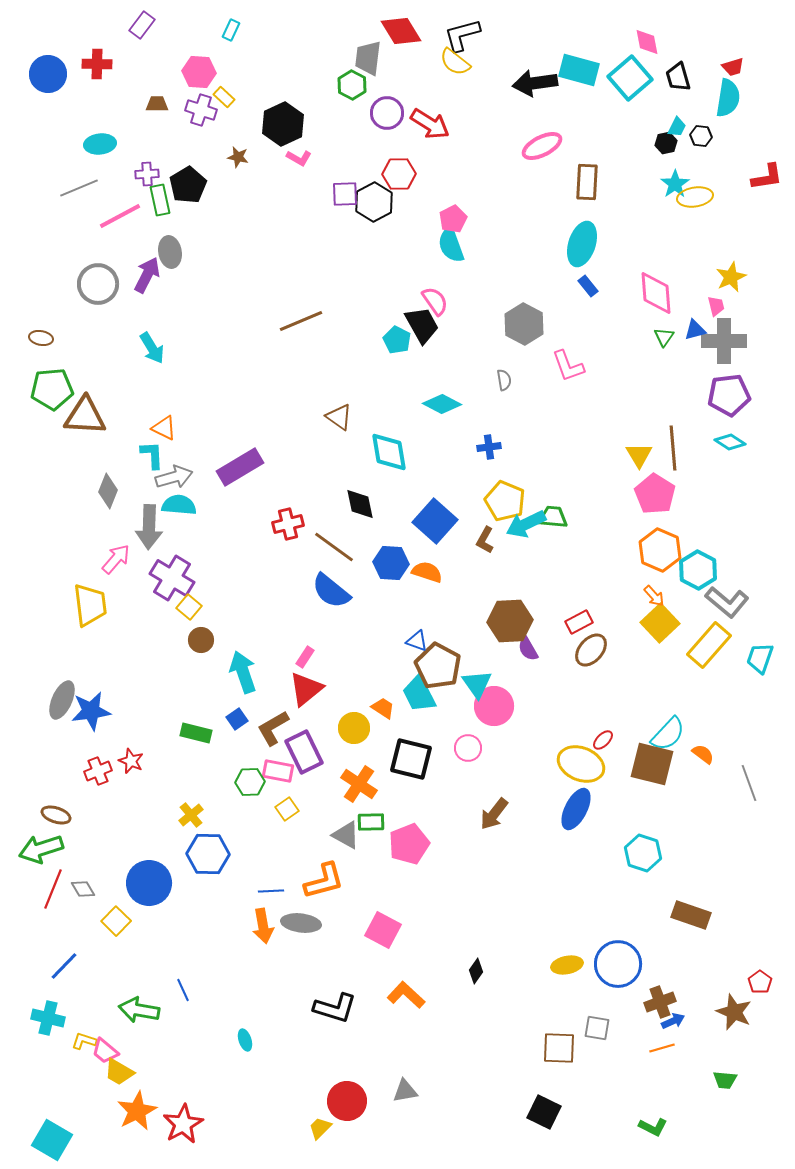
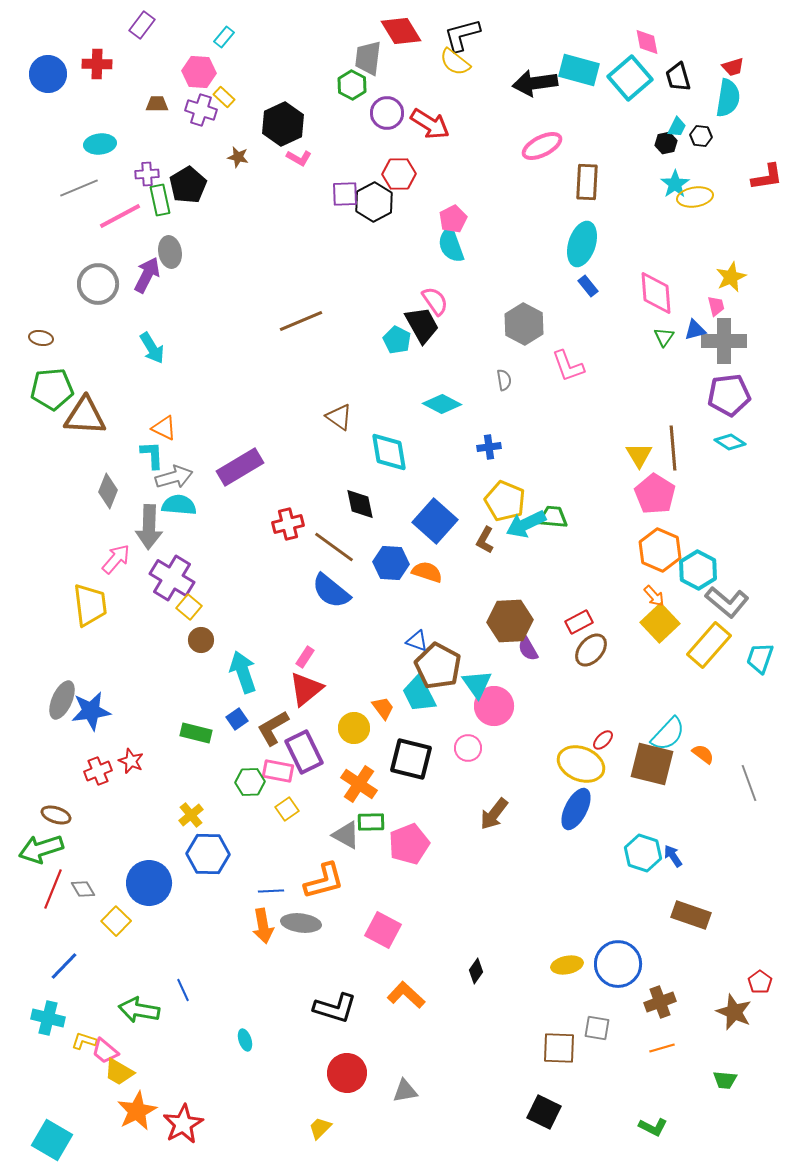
cyan rectangle at (231, 30): moved 7 px left, 7 px down; rotated 15 degrees clockwise
orange trapezoid at (383, 708): rotated 20 degrees clockwise
blue arrow at (673, 1021): moved 165 px up; rotated 100 degrees counterclockwise
red circle at (347, 1101): moved 28 px up
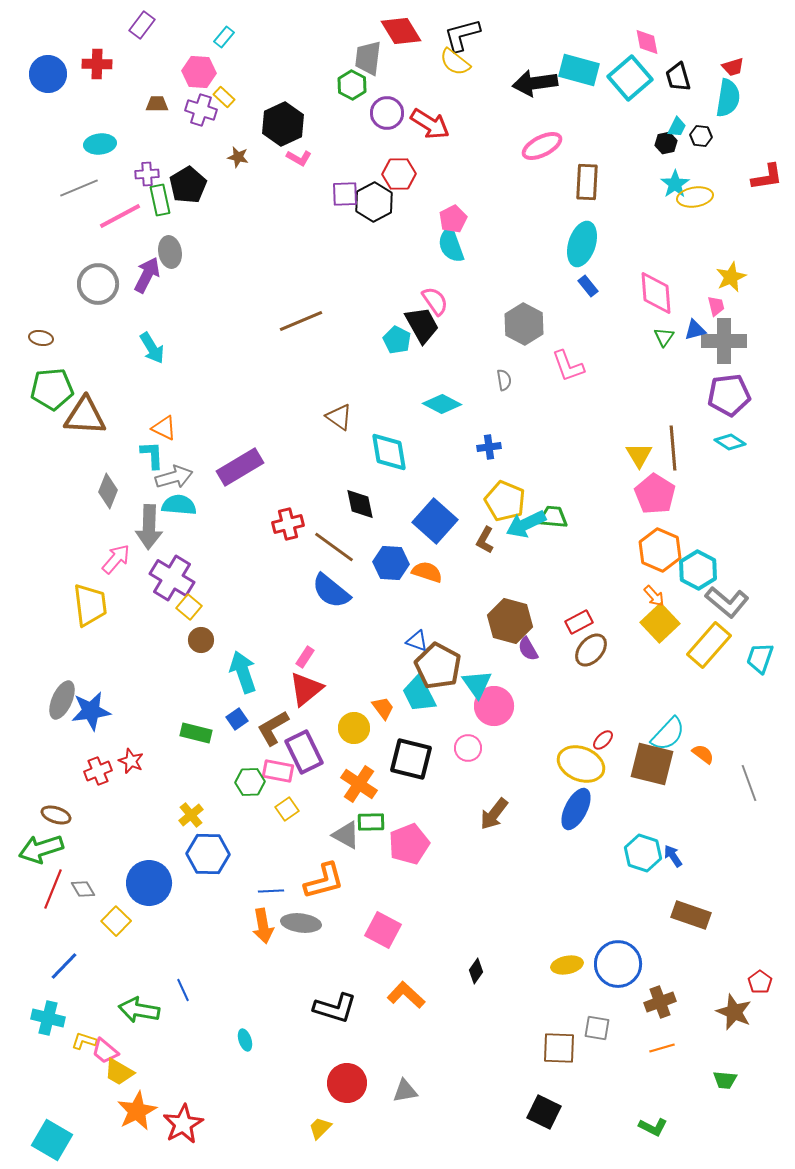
brown hexagon at (510, 621): rotated 18 degrees clockwise
red circle at (347, 1073): moved 10 px down
